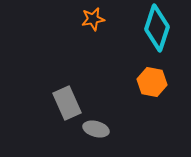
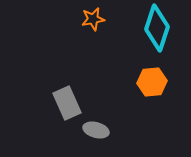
orange hexagon: rotated 16 degrees counterclockwise
gray ellipse: moved 1 px down
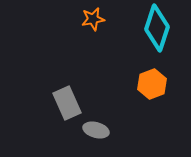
orange hexagon: moved 2 px down; rotated 16 degrees counterclockwise
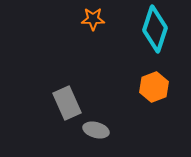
orange star: rotated 10 degrees clockwise
cyan diamond: moved 2 px left, 1 px down
orange hexagon: moved 2 px right, 3 px down
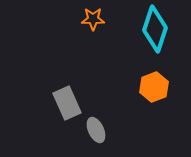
gray ellipse: rotated 50 degrees clockwise
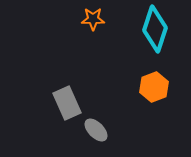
gray ellipse: rotated 20 degrees counterclockwise
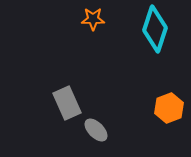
orange hexagon: moved 15 px right, 21 px down
